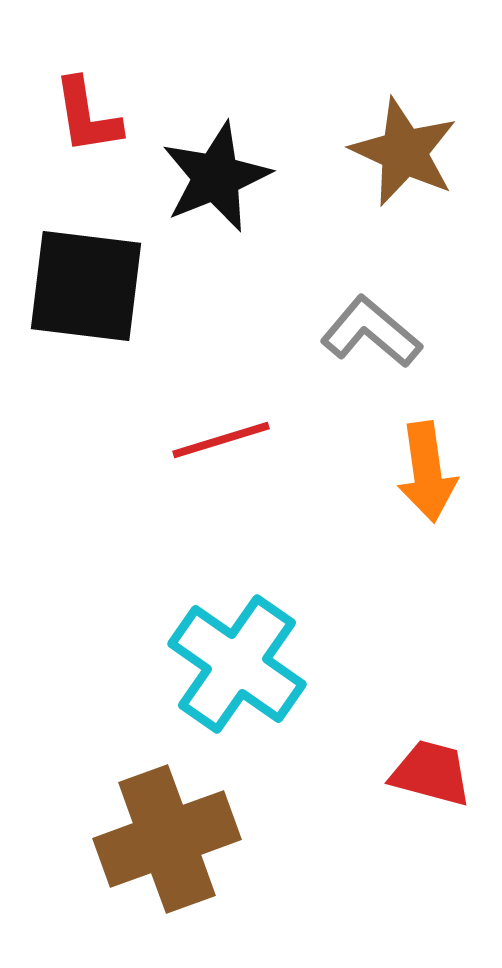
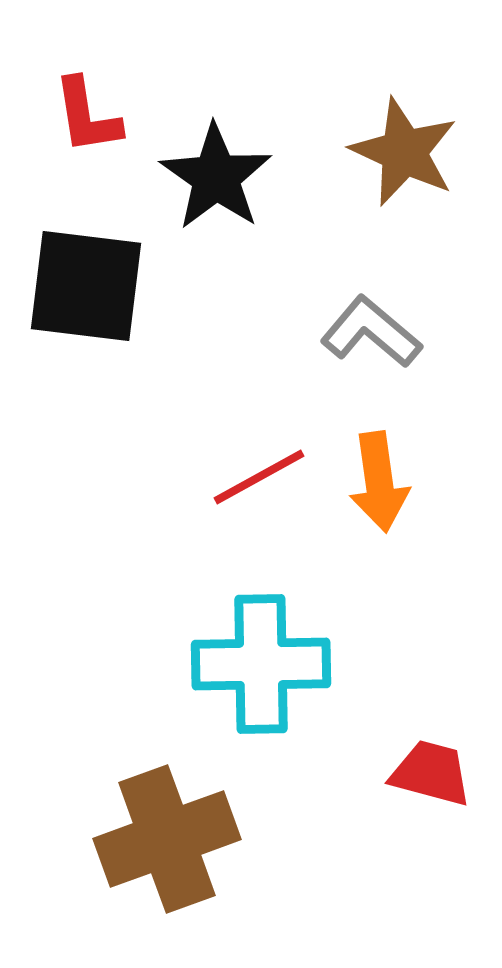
black star: rotated 15 degrees counterclockwise
red line: moved 38 px right, 37 px down; rotated 12 degrees counterclockwise
orange arrow: moved 48 px left, 10 px down
cyan cross: moved 24 px right; rotated 36 degrees counterclockwise
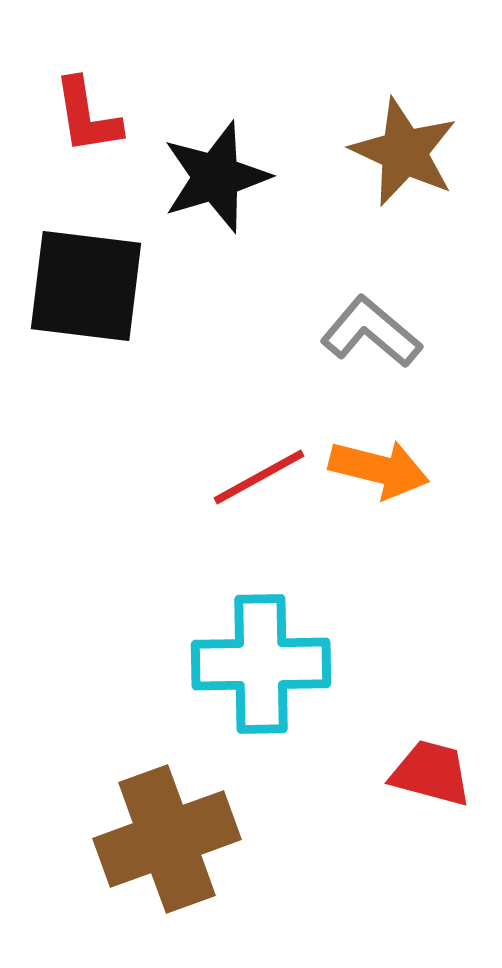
black star: rotated 20 degrees clockwise
orange arrow: moved 13 px up; rotated 68 degrees counterclockwise
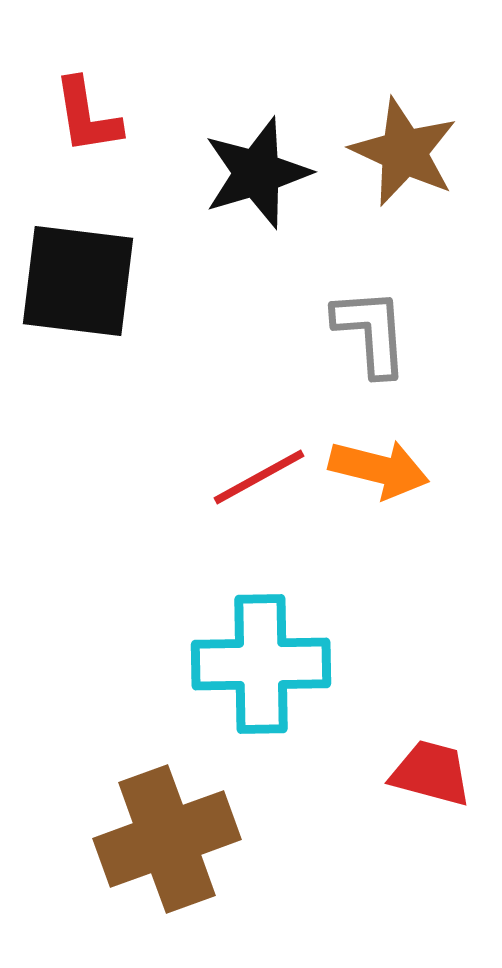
black star: moved 41 px right, 4 px up
black square: moved 8 px left, 5 px up
gray L-shape: rotated 46 degrees clockwise
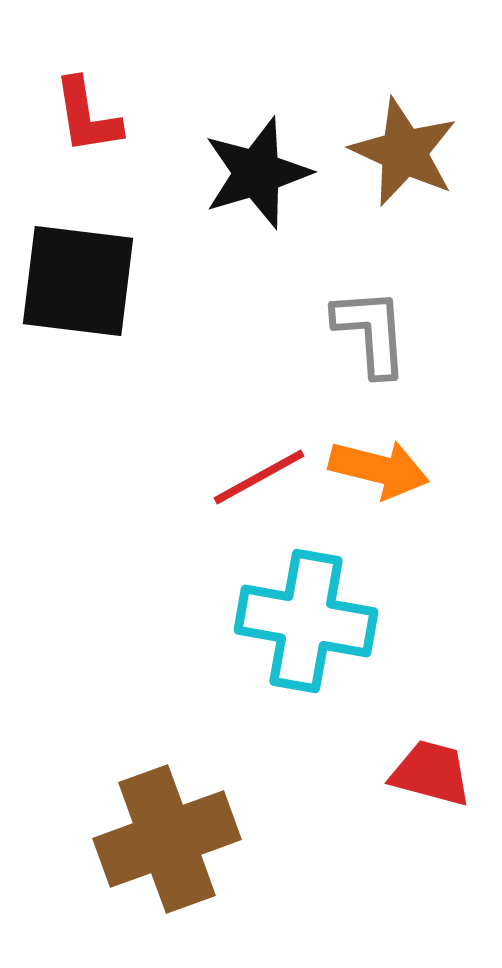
cyan cross: moved 45 px right, 43 px up; rotated 11 degrees clockwise
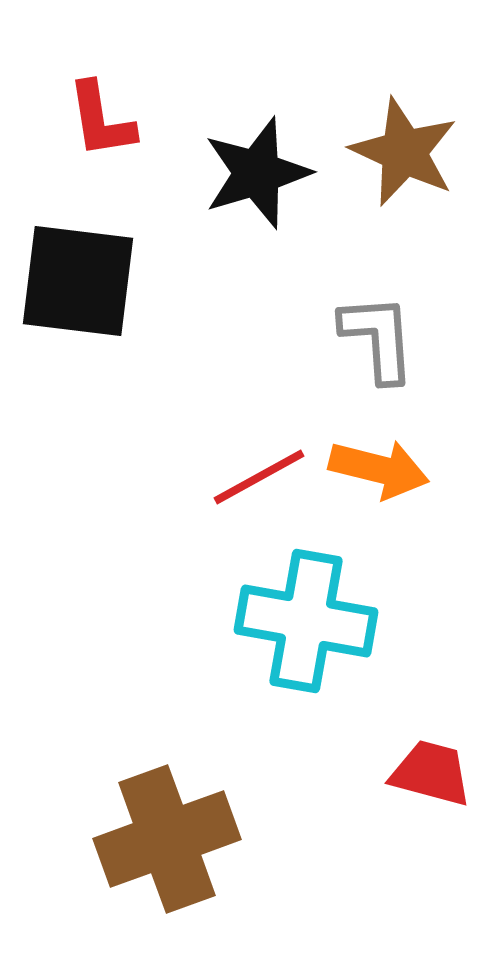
red L-shape: moved 14 px right, 4 px down
gray L-shape: moved 7 px right, 6 px down
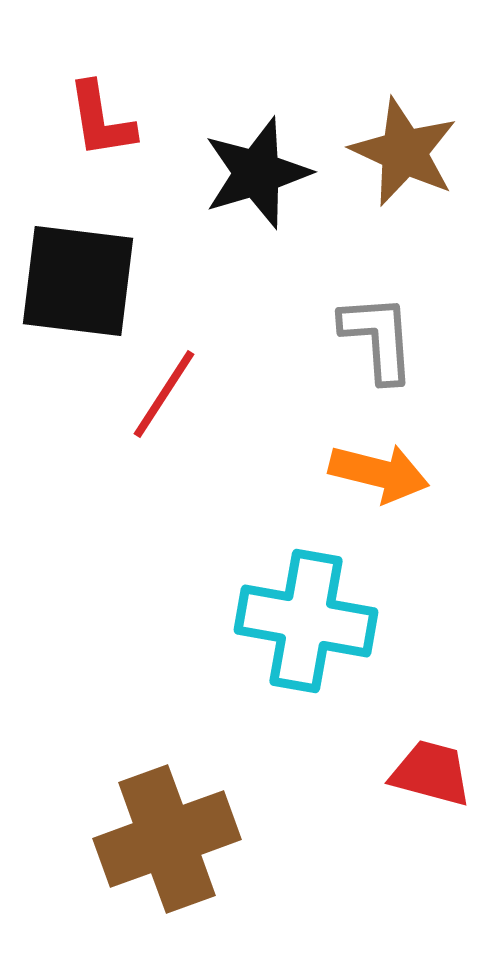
orange arrow: moved 4 px down
red line: moved 95 px left, 83 px up; rotated 28 degrees counterclockwise
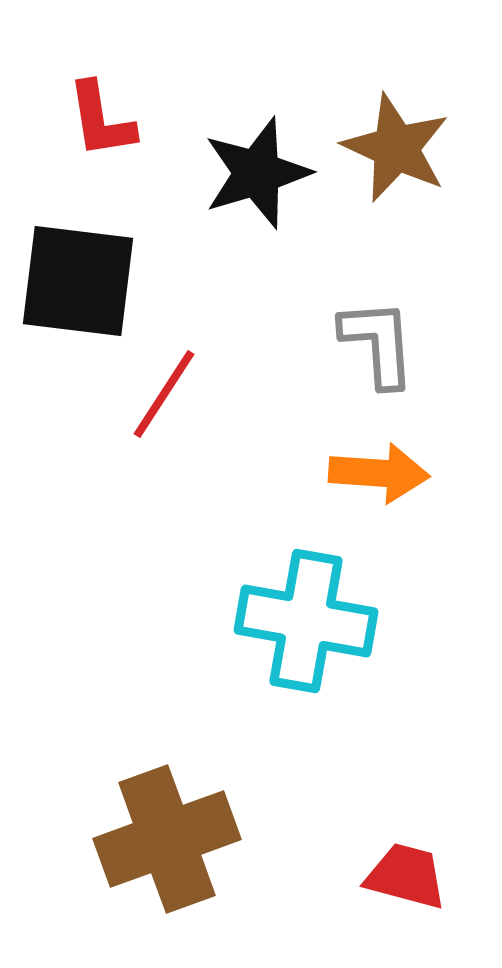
brown star: moved 8 px left, 4 px up
gray L-shape: moved 5 px down
orange arrow: rotated 10 degrees counterclockwise
red trapezoid: moved 25 px left, 103 px down
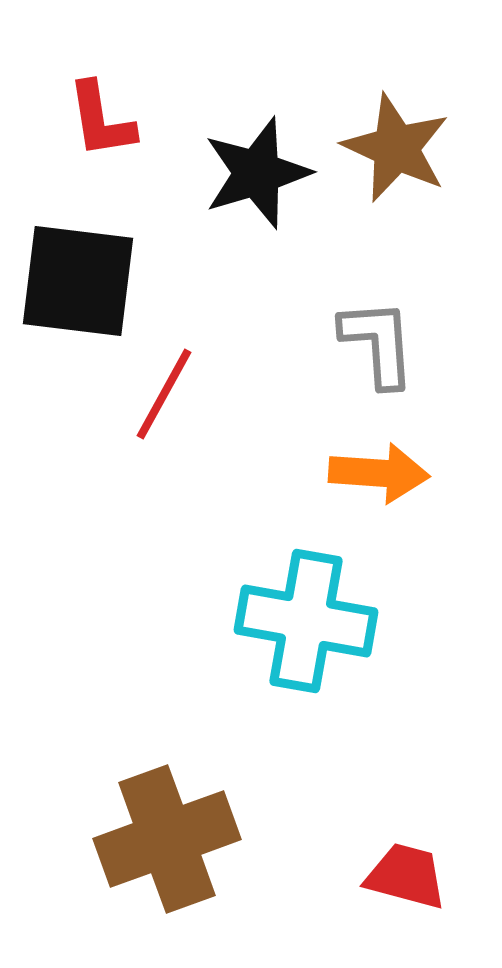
red line: rotated 4 degrees counterclockwise
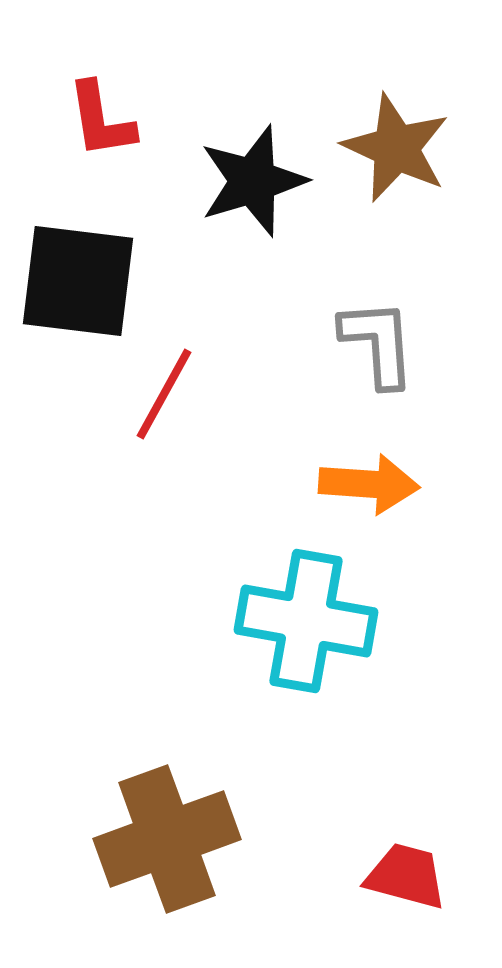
black star: moved 4 px left, 8 px down
orange arrow: moved 10 px left, 11 px down
